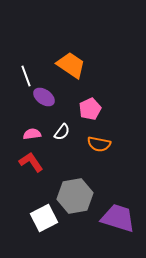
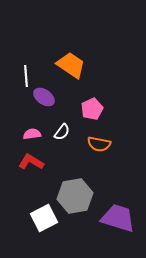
white line: rotated 15 degrees clockwise
pink pentagon: moved 2 px right
red L-shape: rotated 25 degrees counterclockwise
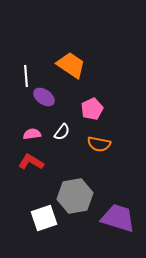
white square: rotated 8 degrees clockwise
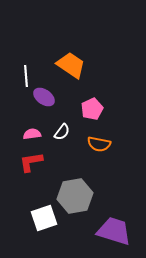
red L-shape: rotated 40 degrees counterclockwise
purple trapezoid: moved 4 px left, 13 px down
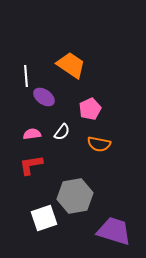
pink pentagon: moved 2 px left
red L-shape: moved 3 px down
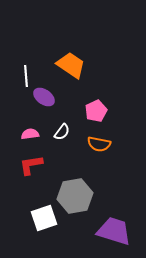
pink pentagon: moved 6 px right, 2 px down
pink semicircle: moved 2 px left
